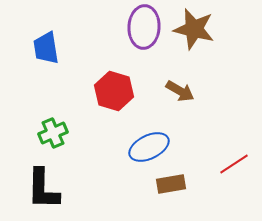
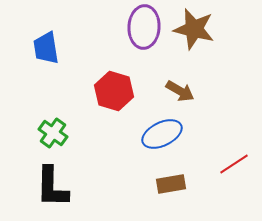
green cross: rotated 32 degrees counterclockwise
blue ellipse: moved 13 px right, 13 px up
black L-shape: moved 9 px right, 2 px up
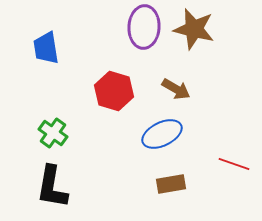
brown arrow: moved 4 px left, 2 px up
red line: rotated 52 degrees clockwise
black L-shape: rotated 9 degrees clockwise
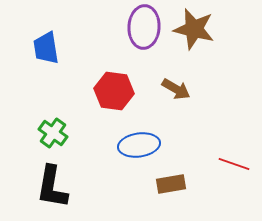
red hexagon: rotated 9 degrees counterclockwise
blue ellipse: moved 23 px left, 11 px down; rotated 18 degrees clockwise
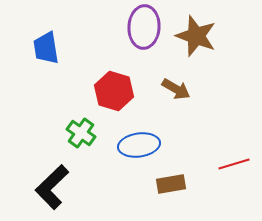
brown star: moved 2 px right, 7 px down; rotated 6 degrees clockwise
red hexagon: rotated 9 degrees clockwise
green cross: moved 28 px right
red line: rotated 36 degrees counterclockwise
black L-shape: rotated 36 degrees clockwise
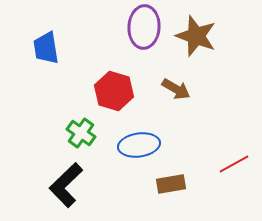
red line: rotated 12 degrees counterclockwise
black L-shape: moved 14 px right, 2 px up
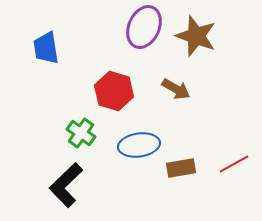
purple ellipse: rotated 21 degrees clockwise
brown rectangle: moved 10 px right, 16 px up
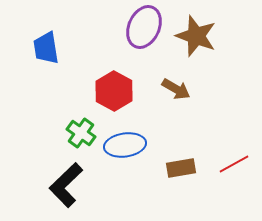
red hexagon: rotated 12 degrees clockwise
blue ellipse: moved 14 px left
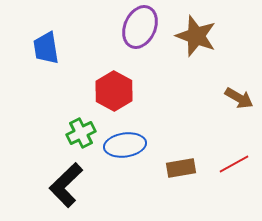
purple ellipse: moved 4 px left
brown arrow: moved 63 px right, 9 px down
green cross: rotated 28 degrees clockwise
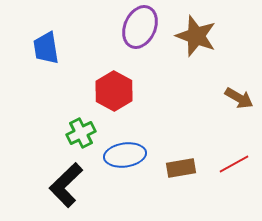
blue ellipse: moved 10 px down
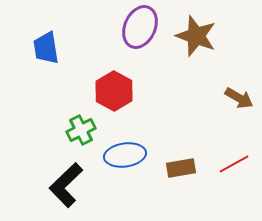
green cross: moved 3 px up
